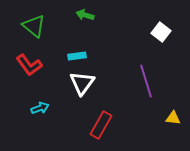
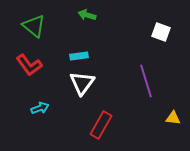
green arrow: moved 2 px right
white square: rotated 18 degrees counterclockwise
cyan rectangle: moved 2 px right
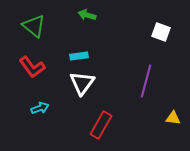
red L-shape: moved 3 px right, 2 px down
purple line: rotated 32 degrees clockwise
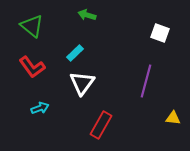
green triangle: moved 2 px left
white square: moved 1 px left, 1 px down
cyan rectangle: moved 4 px left, 3 px up; rotated 36 degrees counterclockwise
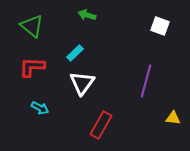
white square: moved 7 px up
red L-shape: rotated 128 degrees clockwise
cyan arrow: rotated 48 degrees clockwise
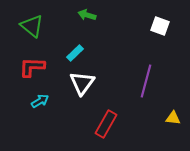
cyan arrow: moved 7 px up; rotated 60 degrees counterclockwise
red rectangle: moved 5 px right, 1 px up
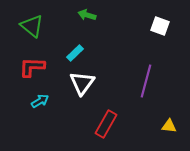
yellow triangle: moved 4 px left, 8 px down
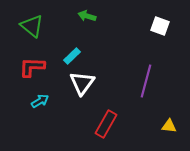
green arrow: moved 1 px down
cyan rectangle: moved 3 px left, 3 px down
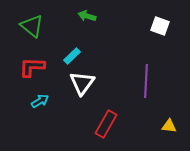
purple line: rotated 12 degrees counterclockwise
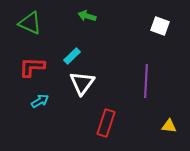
green triangle: moved 2 px left, 3 px up; rotated 15 degrees counterclockwise
red rectangle: moved 1 px up; rotated 12 degrees counterclockwise
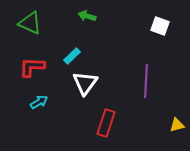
white triangle: moved 3 px right
cyan arrow: moved 1 px left, 1 px down
yellow triangle: moved 8 px right, 1 px up; rotated 21 degrees counterclockwise
